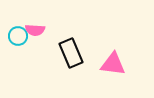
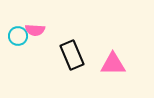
black rectangle: moved 1 px right, 2 px down
pink triangle: rotated 8 degrees counterclockwise
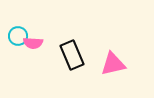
pink semicircle: moved 2 px left, 13 px down
pink triangle: rotated 12 degrees counterclockwise
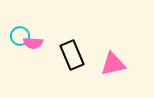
cyan circle: moved 2 px right
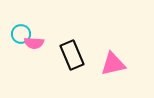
cyan circle: moved 1 px right, 2 px up
pink semicircle: moved 1 px right
